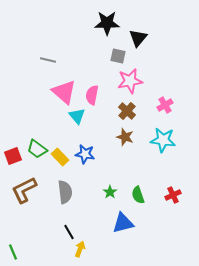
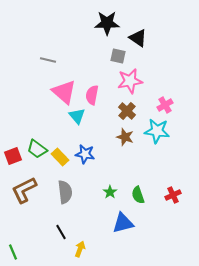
black triangle: rotated 36 degrees counterclockwise
cyan star: moved 6 px left, 9 px up
black line: moved 8 px left
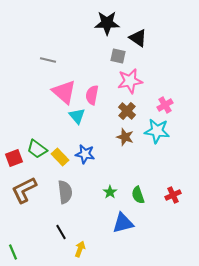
red square: moved 1 px right, 2 px down
